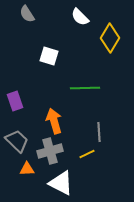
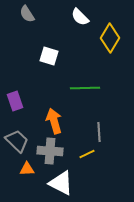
gray cross: rotated 20 degrees clockwise
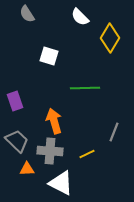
gray line: moved 15 px right; rotated 24 degrees clockwise
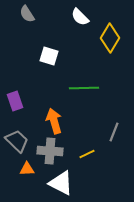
green line: moved 1 px left
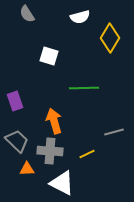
white semicircle: rotated 60 degrees counterclockwise
gray line: rotated 54 degrees clockwise
white triangle: moved 1 px right
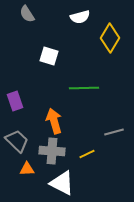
gray cross: moved 2 px right
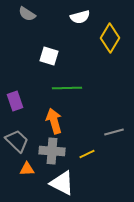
gray semicircle: rotated 24 degrees counterclockwise
green line: moved 17 px left
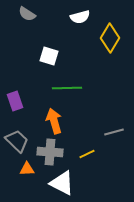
gray cross: moved 2 px left, 1 px down
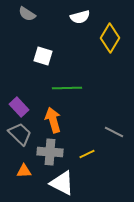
white square: moved 6 px left
purple rectangle: moved 4 px right, 6 px down; rotated 24 degrees counterclockwise
orange arrow: moved 1 px left, 1 px up
gray line: rotated 42 degrees clockwise
gray trapezoid: moved 3 px right, 7 px up
orange triangle: moved 3 px left, 2 px down
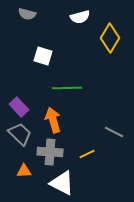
gray semicircle: rotated 18 degrees counterclockwise
